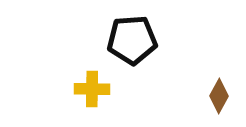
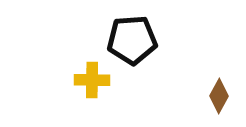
yellow cross: moved 9 px up
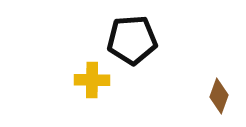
brown diamond: rotated 8 degrees counterclockwise
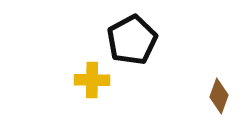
black pentagon: rotated 24 degrees counterclockwise
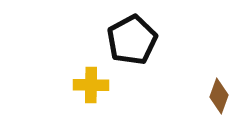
yellow cross: moved 1 px left, 5 px down
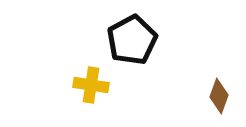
yellow cross: rotated 8 degrees clockwise
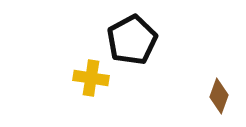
yellow cross: moved 7 px up
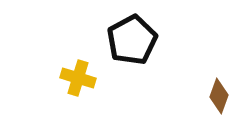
yellow cross: moved 13 px left; rotated 8 degrees clockwise
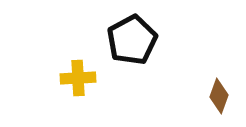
yellow cross: rotated 20 degrees counterclockwise
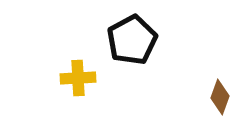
brown diamond: moved 1 px right, 1 px down
